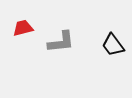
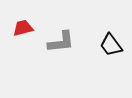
black trapezoid: moved 2 px left
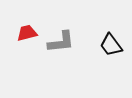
red trapezoid: moved 4 px right, 5 px down
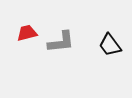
black trapezoid: moved 1 px left
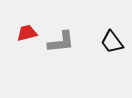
black trapezoid: moved 2 px right, 3 px up
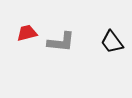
gray L-shape: rotated 12 degrees clockwise
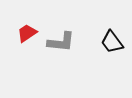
red trapezoid: rotated 20 degrees counterclockwise
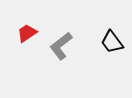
gray L-shape: moved 4 px down; rotated 136 degrees clockwise
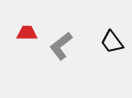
red trapezoid: rotated 35 degrees clockwise
